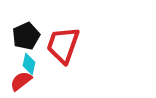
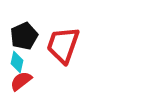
black pentagon: moved 2 px left
cyan diamond: moved 12 px left, 2 px up
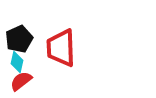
black pentagon: moved 5 px left, 3 px down
red trapezoid: moved 2 px left, 3 px down; rotated 21 degrees counterclockwise
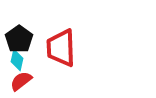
black pentagon: rotated 12 degrees counterclockwise
cyan diamond: moved 2 px up
